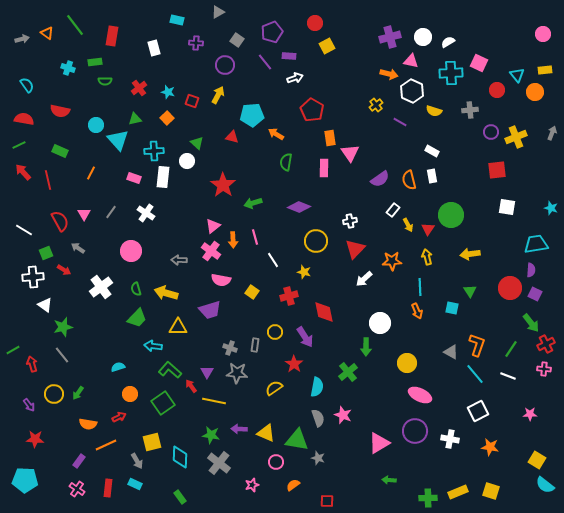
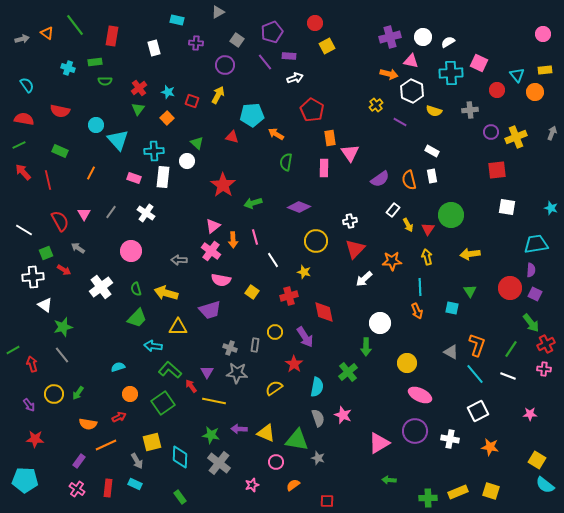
green triangle at (135, 119): moved 3 px right, 10 px up; rotated 40 degrees counterclockwise
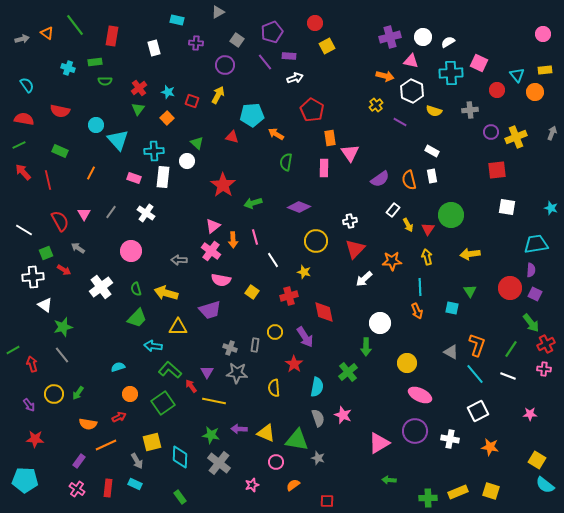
orange arrow at (389, 74): moved 4 px left, 2 px down
yellow semicircle at (274, 388): rotated 60 degrees counterclockwise
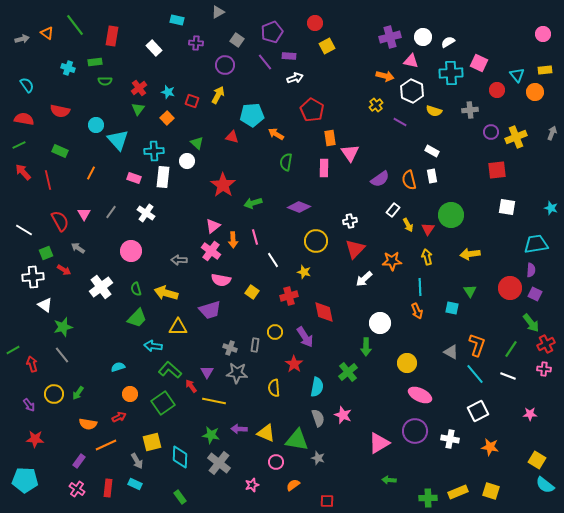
white rectangle at (154, 48): rotated 28 degrees counterclockwise
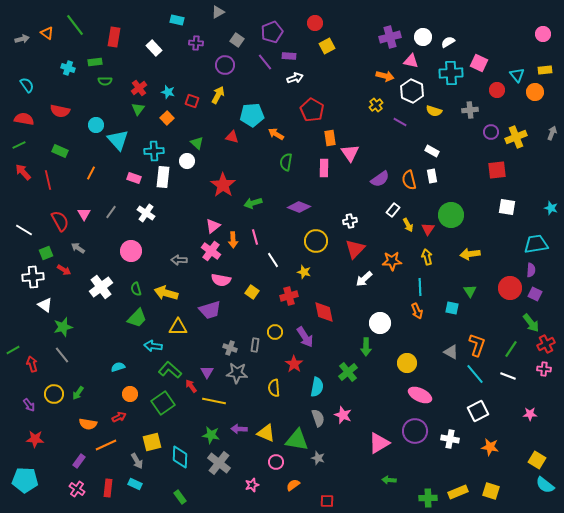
red rectangle at (112, 36): moved 2 px right, 1 px down
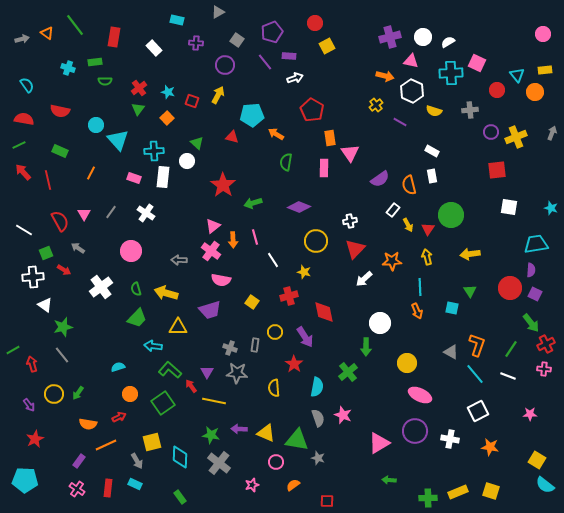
pink square at (479, 63): moved 2 px left
orange semicircle at (409, 180): moved 5 px down
white square at (507, 207): moved 2 px right
yellow square at (252, 292): moved 10 px down
red star at (35, 439): rotated 30 degrees counterclockwise
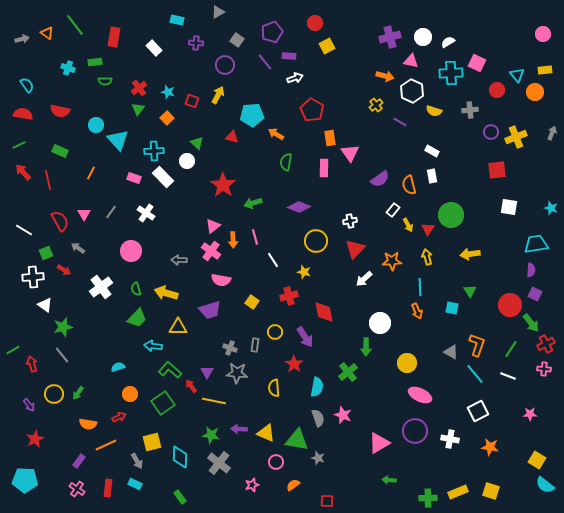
red semicircle at (24, 119): moved 1 px left, 5 px up
white rectangle at (163, 177): rotated 50 degrees counterclockwise
red circle at (510, 288): moved 17 px down
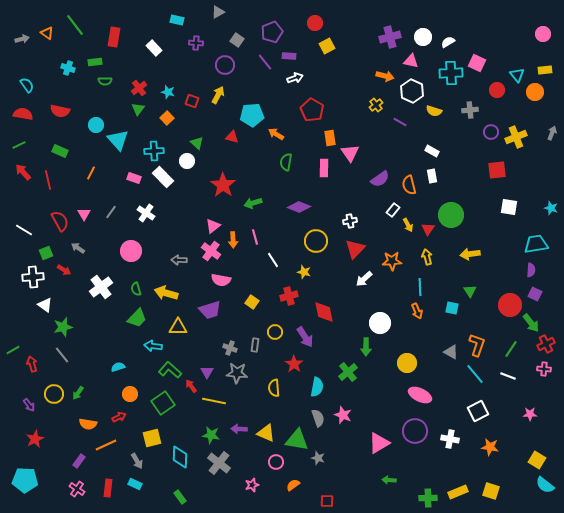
yellow square at (152, 442): moved 4 px up
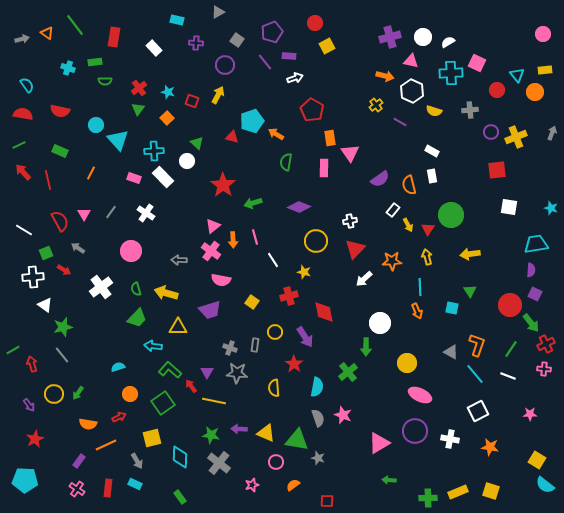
cyan pentagon at (252, 115): moved 6 px down; rotated 15 degrees counterclockwise
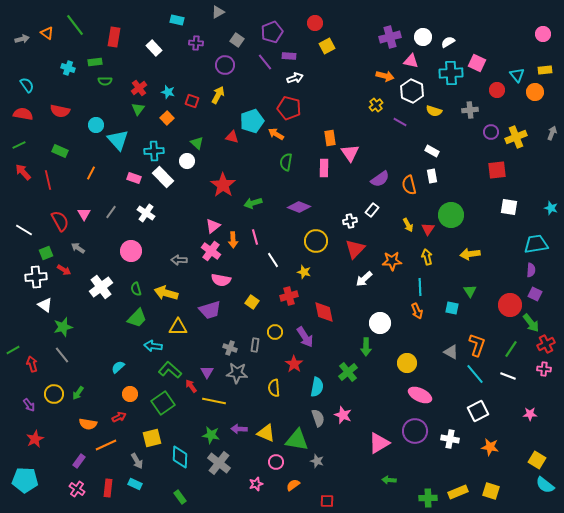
red pentagon at (312, 110): moved 23 px left, 2 px up; rotated 15 degrees counterclockwise
white rectangle at (393, 210): moved 21 px left
white cross at (33, 277): moved 3 px right
cyan semicircle at (118, 367): rotated 24 degrees counterclockwise
gray star at (318, 458): moved 1 px left, 3 px down
pink star at (252, 485): moved 4 px right, 1 px up
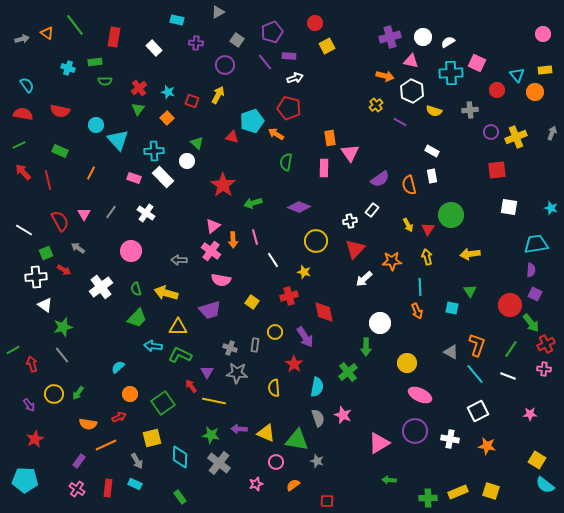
green L-shape at (170, 370): moved 10 px right, 15 px up; rotated 15 degrees counterclockwise
orange star at (490, 447): moved 3 px left, 1 px up
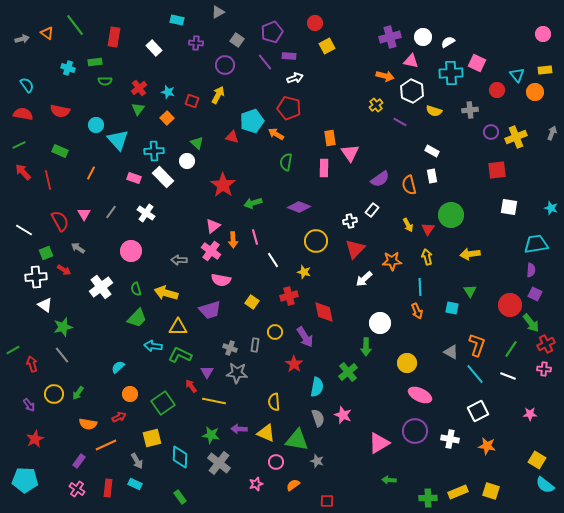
yellow semicircle at (274, 388): moved 14 px down
